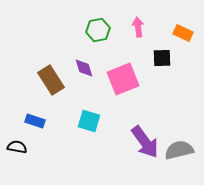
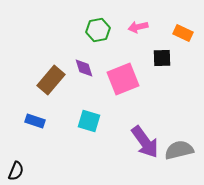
pink arrow: rotated 96 degrees counterclockwise
brown rectangle: rotated 72 degrees clockwise
black semicircle: moved 1 px left, 24 px down; rotated 102 degrees clockwise
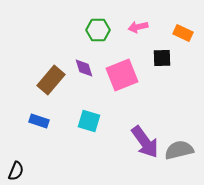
green hexagon: rotated 10 degrees clockwise
pink square: moved 1 px left, 4 px up
blue rectangle: moved 4 px right
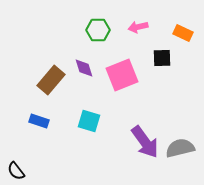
gray semicircle: moved 1 px right, 2 px up
black semicircle: rotated 120 degrees clockwise
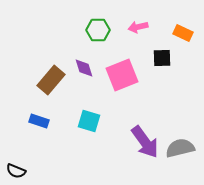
black semicircle: rotated 30 degrees counterclockwise
